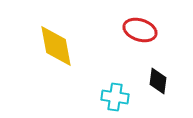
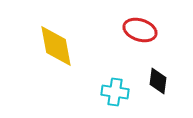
cyan cross: moved 5 px up
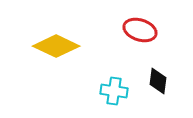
yellow diamond: rotated 54 degrees counterclockwise
cyan cross: moved 1 px left, 1 px up
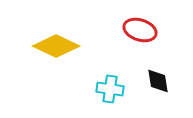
black diamond: rotated 16 degrees counterclockwise
cyan cross: moved 4 px left, 2 px up
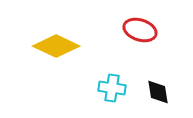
black diamond: moved 11 px down
cyan cross: moved 2 px right, 1 px up
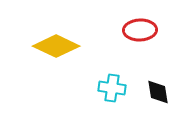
red ellipse: rotated 20 degrees counterclockwise
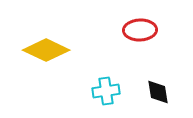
yellow diamond: moved 10 px left, 4 px down
cyan cross: moved 6 px left, 3 px down; rotated 16 degrees counterclockwise
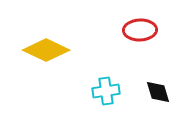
black diamond: rotated 8 degrees counterclockwise
